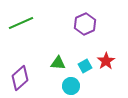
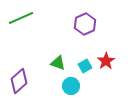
green line: moved 5 px up
green triangle: rotated 14 degrees clockwise
purple diamond: moved 1 px left, 3 px down
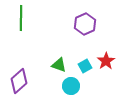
green line: rotated 65 degrees counterclockwise
green triangle: moved 1 px right, 2 px down
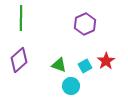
purple diamond: moved 21 px up
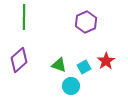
green line: moved 3 px right, 1 px up
purple hexagon: moved 1 px right, 2 px up
cyan square: moved 1 px left, 1 px down
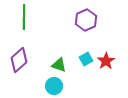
purple hexagon: moved 2 px up
cyan square: moved 2 px right, 8 px up
cyan circle: moved 17 px left
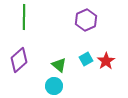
green triangle: rotated 21 degrees clockwise
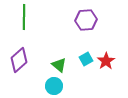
purple hexagon: rotated 20 degrees clockwise
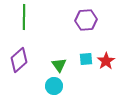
cyan square: rotated 24 degrees clockwise
green triangle: rotated 14 degrees clockwise
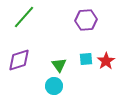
green line: rotated 40 degrees clockwise
purple diamond: rotated 25 degrees clockwise
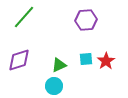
green triangle: rotated 42 degrees clockwise
